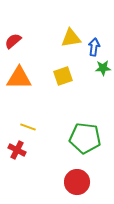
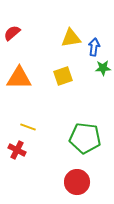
red semicircle: moved 1 px left, 8 px up
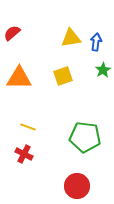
blue arrow: moved 2 px right, 5 px up
green star: moved 2 px down; rotated 28 degrees counterclockwise
green pentagon: moved 1 px up
red cross: moved 7 px right, 4 px down
red circle: moved 4 px down
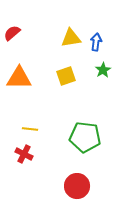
yellow square: moved 3 px right
yellow line: moved 2 px right, 2 px down; rotated 14 degrees counterclockwise
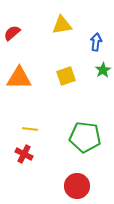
yellow triangle: moved 9 px left, 13 px up
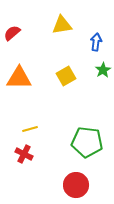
yellow square: rotated 12 degrees counterclockwise
yellow line: rotated 21 degrees counterclockwise
green pentagon: moved 2 px right, 5 px down
red circle: moved 1 px left, 1 px up
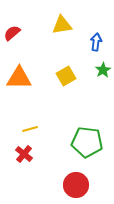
red cross: rotated 12 degrees clockwise
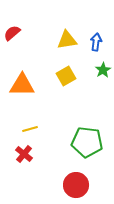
yellow triangle: moved 5 px right, 15 px down
orange triangle: moved 3 px right, 7 px down
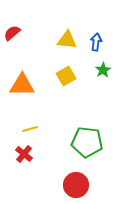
yellow triangle: rotated 15 degrees clockwise
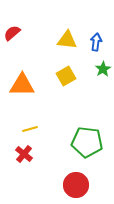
green star: moved 1 px up
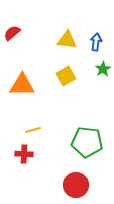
yellow line: moved 3 px right, 1 px down
red cross: rotated 36 degrees counterclockwise
